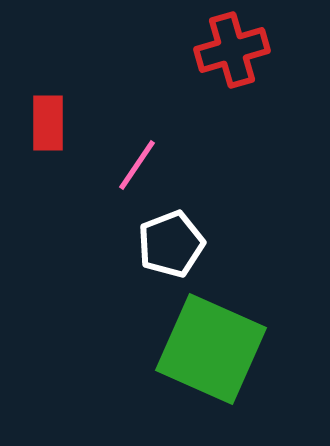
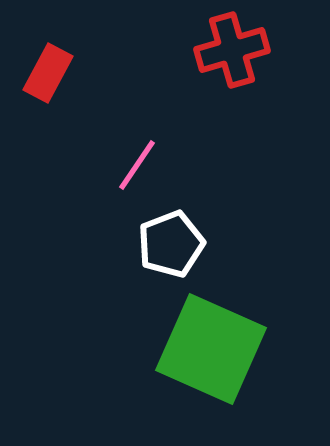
red rectangle: moved 50 px up; rotated 28 degrees clockwise
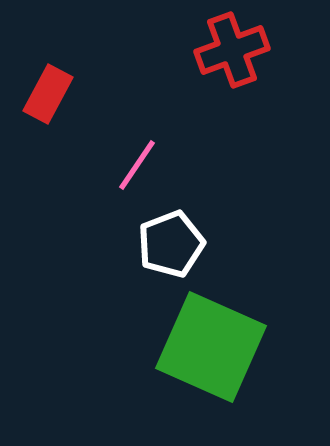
red cross: rotated 4 degrees counterclockwise
red rectangle: moved 21 px down
green square: moved 2 px up
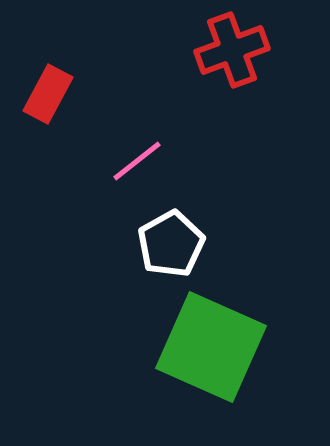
pink line: moved 4 px up; rotated 18 degrees clockwise
white pentagon: rotated 8 degrees counterclockwise
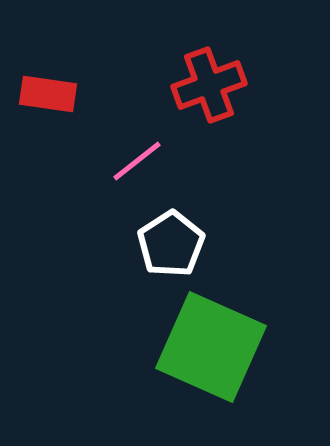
red cross: moved 23 px left, 35 px down
red rectangle: rotated 70 degrees clockwise
white pentagon: rotated 4 degrees counterclockwise
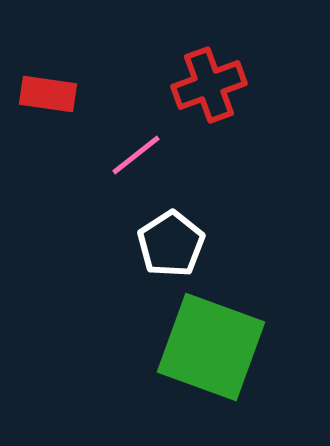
pink line: moved 1 px left, 6 px up
green square: rotated 4 degrees counterclockwise
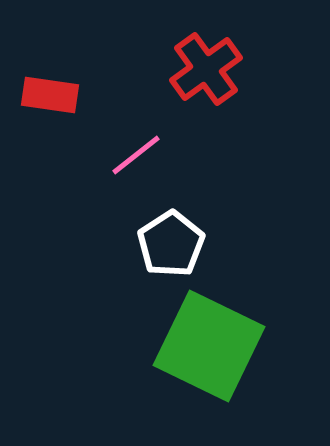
red cross: moved 3 px left, 16 px up; rotated 16 degrees counterclockwise
red rectangle: moved 2 px right, 1 px down
green square: moved 2 px left, 1 px up; rotated 6 degrees clockwise
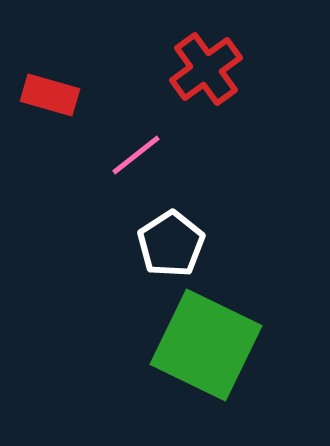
red rectangle: rotated 8 degrees clockwise
green square: moved 3 px left, 1 px up
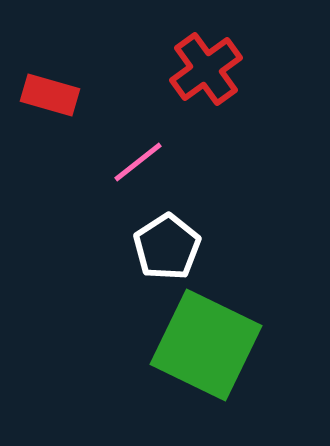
pink line: moved 2 px right, 7 px down
white pentagon: moved 4 px left, 3 px down
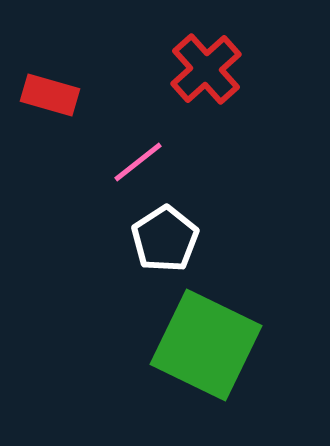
red cross: rotated 6 degrees counterclockwise
white pentagon: moved 2 px left, 8 px up
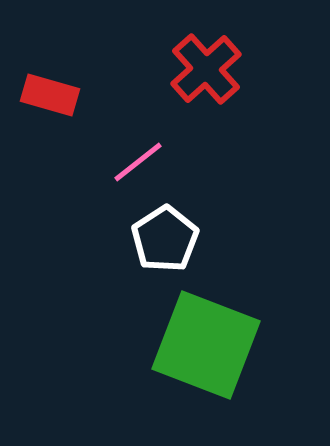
green square: rotated 5 degrees counterclockwise
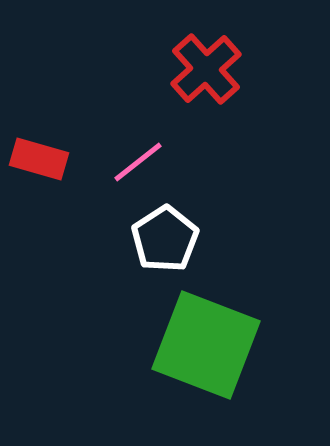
red rectangle: moved 11 px left, 64 px down
